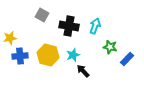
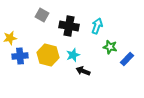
cyan arrow: moved 2 px right
black arrow: rotated 24 degrees counterclockwise
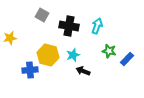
green star: moved 1 px left, 4 px down
blue cross: moved 10 px right, 14 px down
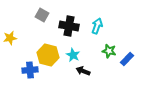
cyan star: rotated 24 degrees counterclockwise
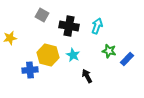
black arrow: moved 4 px right, 5 px down; rotated 40 degrees clockwise
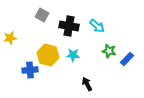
cyan arrow: rotated 112 degrees clockwise
cyan star: rotated 24 degrees counterclockwise
black arrow: moved 8 px down
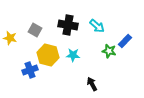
gray square: moved 7 px left, 15 px down
black cross: moved 1 px left, 1 px up
yellow star: rotated 24 degrees clockwise
blue rectangle: moved 2 px left, 18 px up
blue cross: rotated 14 degrees counterclockwise
black arrow: moved 5 px right
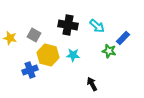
gray square: moved 1 px left, 5 px down
blue rectangle: moved 2 px left, 3 px up
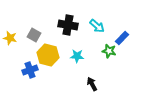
blue rectangle: moved 1 px left
cyan star: moved 4 px right, 1 px down
